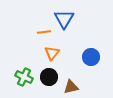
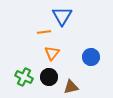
blue triangle: moved 2 px left, 3 px up
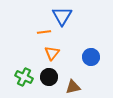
brown triangle: moved 2 px right
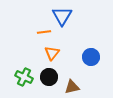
brown triangle: moved 1 px left
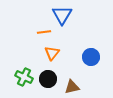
blue triangle: moved 1 px up
black circle: moved 1 px left, 2 px down
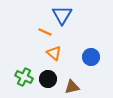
orange line: moved 1 px right; rotated 32 degrees clockwise
orange triangle: moved 2 px right; rotated 28 degrees counterclockwise
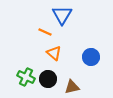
green cross: moved 2 px right
